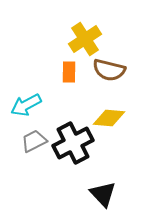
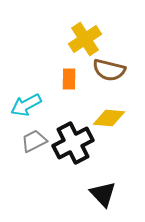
orange rectangle: moved 7 px down
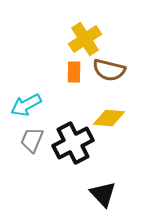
orange rectangle: moved 5 px right, 7 px up
gray trapezoid: moved 2 px left, 1 px up; rotated 40 degrees counterclockwise
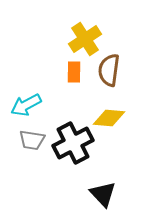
brown semicircle: rotated 84 degrees clockwise
gray trapezoid: rotated 104 degrees counterclockwise
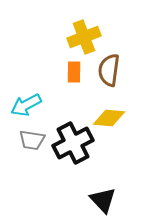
yellow cross: moved 1 px left, 2 px up; rotated 12 degrees clockwise
black triangle: moved 6 px down
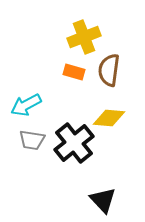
orange rectangle: rotated 75 degrees counterclockwise
black cross: moved 1 px right; rotated 12 degrees counterclockwise
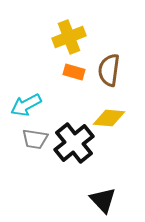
yellow cross: moved 15 px left
gray trapezoid: moved 3 px right, 1 px up
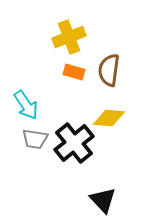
cyan arrow: rotated 96 degrees counterclockwise
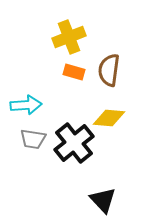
cyan arrow: rotated 60 degrees counterclockwise
gray trapezoid: moved 2 px left
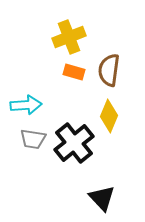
yellow diamond: moved 2 px up; rotated 72 degrees counterclockwise
black triangle: moved 1 px left, 2 px up
